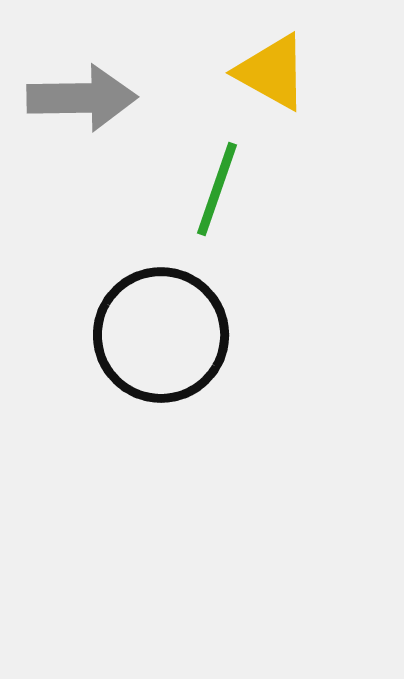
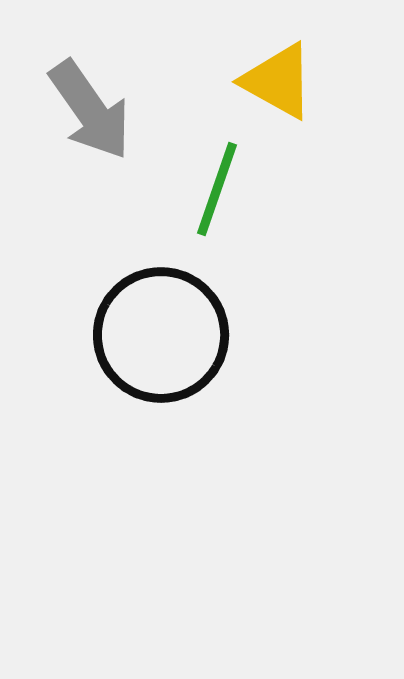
yellow triangle: moved 6 px right, 9 px down
gray arrow: moved 8 px right, 12 px down; rotated 56 degrees clockwise
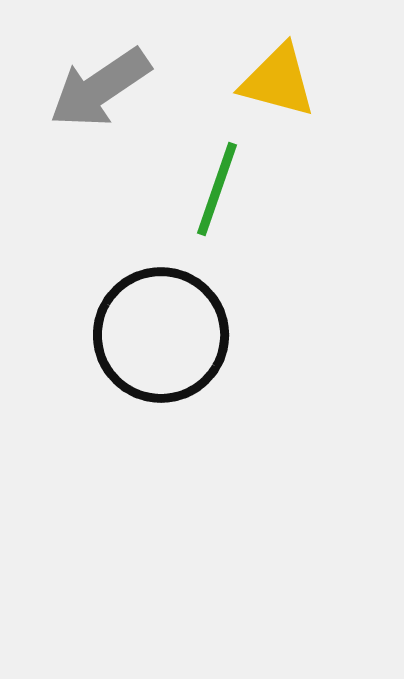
yellow triangle: rotated 14 degrees counterclockwise
gray arrow: moved 10 px right, 22 px up; rotated 91 degrees clockwise
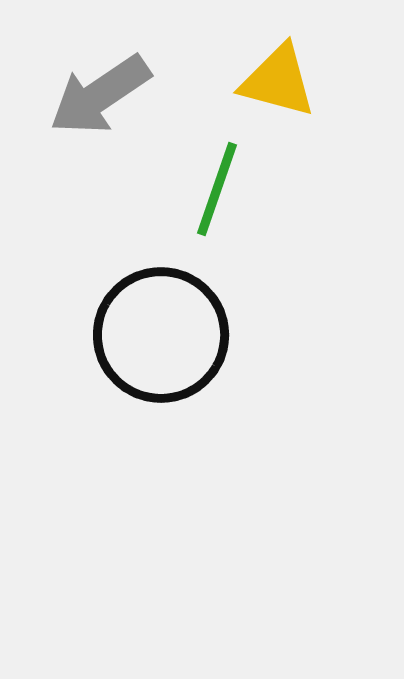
gray arrow: moved 7 px down
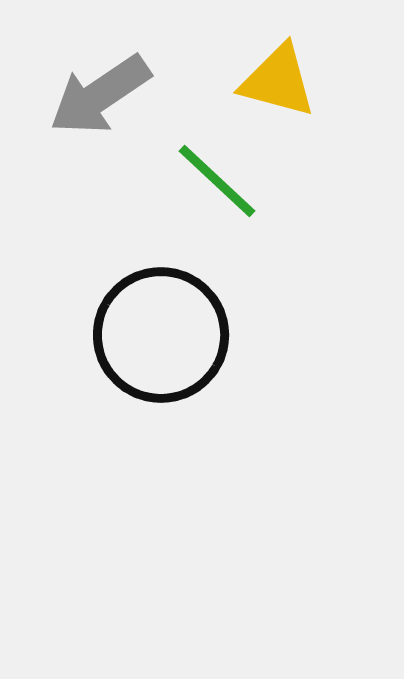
green line: moved 8 px up; rotated 66 degrees counterclockwise
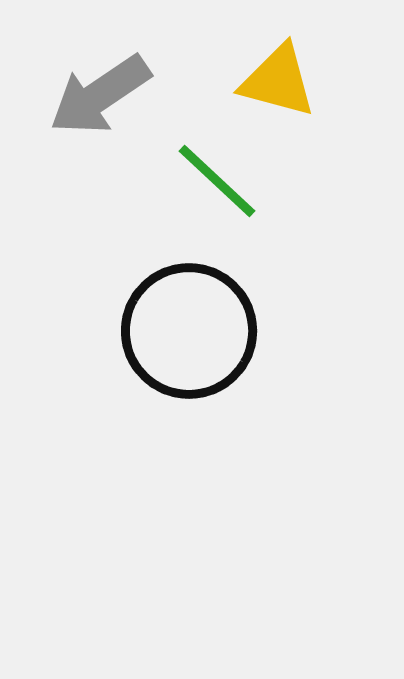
black circle: moved 28 px right, 4 px up
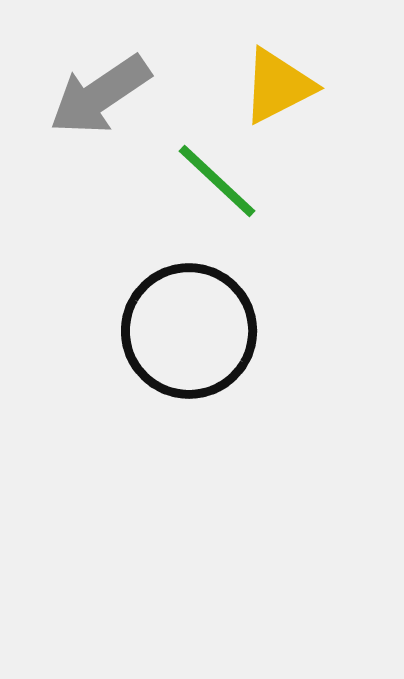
yellow triangle: moved 5 px down; rotated 42 degrees counterclockwise
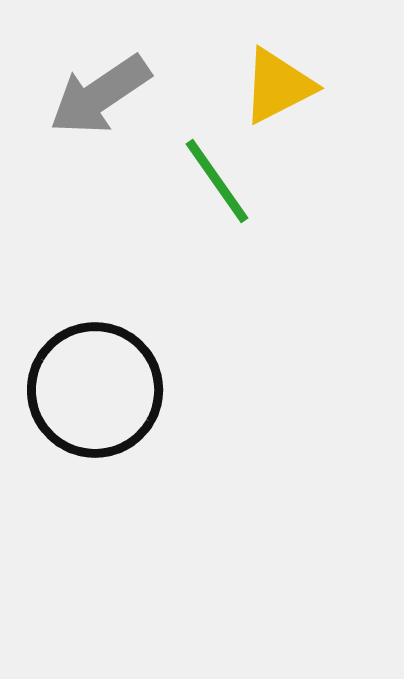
green line: rotated 12 degrees clockwise
black circle: moved 94 px left, 59 px down
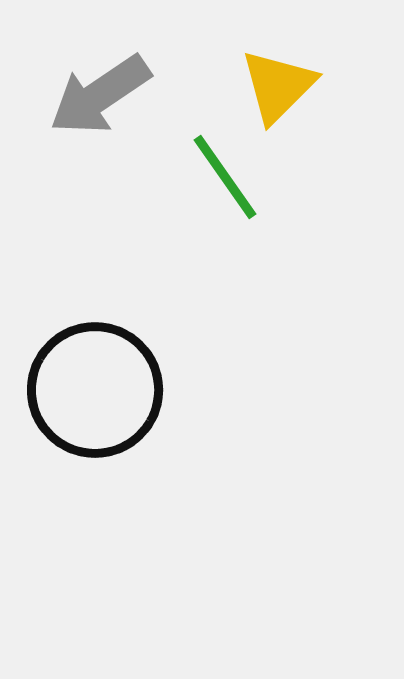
yellow triangle: rotated 18 degrees counterclockwise
green line: moved 8 px right, 4 px up
